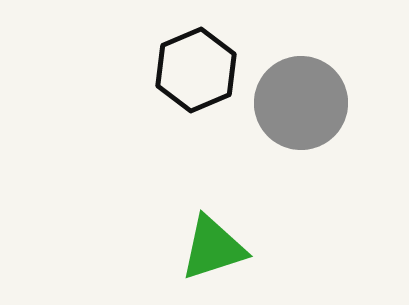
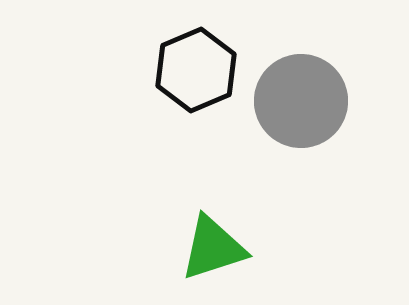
gray circle: moved 2 px up
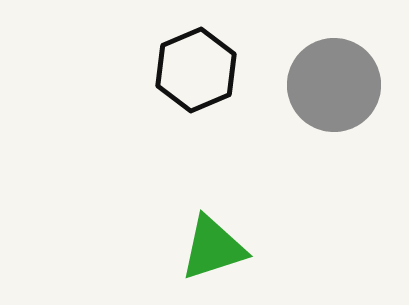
gray circle: moved 33 px right, 16 px up
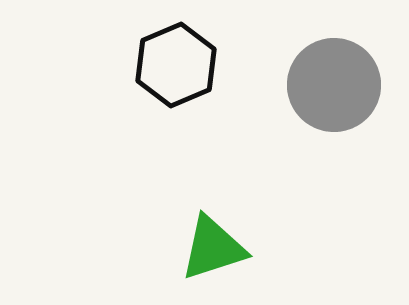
black hexagon: moved 20 px left, 5 px up
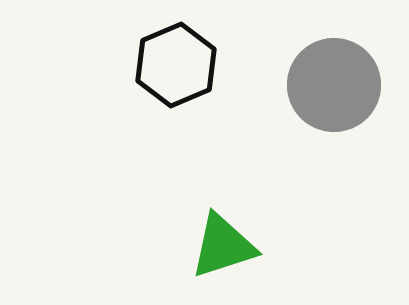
green triangle: moved 10 px right, 2 px up
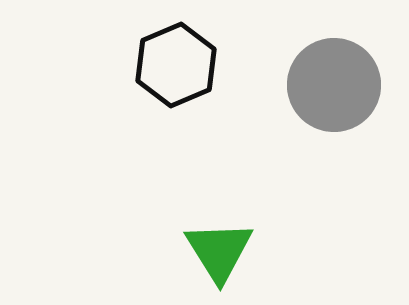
green triangle: moved 4 px left, 5 px down; rotated 44 degrees counterclockwise
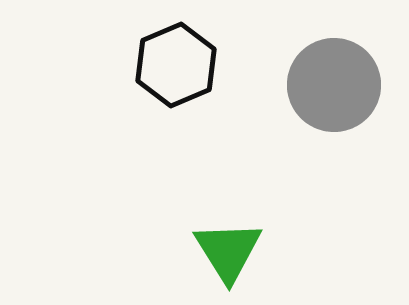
green triangle: moved 9 px right
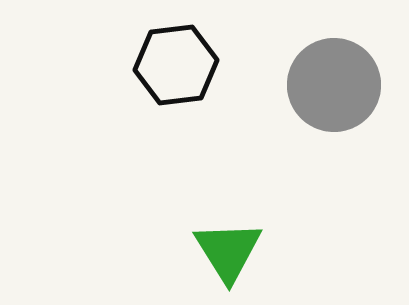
black hexagon: rotated 16 degrees clockwise
